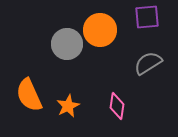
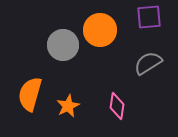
purple square: moved 2 px right
gray circle: moved 4 px left, 1 px down
orange semicircle: moved 1 px right, 1 px up; rotated 40 degrees clockwise
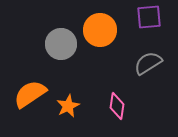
gray circle: moved 2 px left, 1 px up
orange semicircle: rotated 40 degrees clockwise
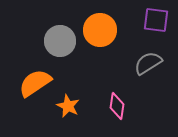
purple square: moved 7 px right, 3 px down; rotated 12 degrees clockwise
gray circle: moved 1 px left, 3 px up
orange semicircle: moved 5 px right, 11 px up
orange star: rotated 20 degrees counterclockwise
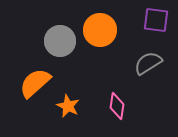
orange semicircle: rotated 8 degrees counterclockwise
